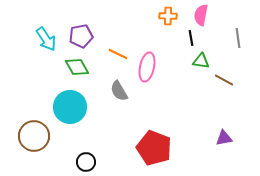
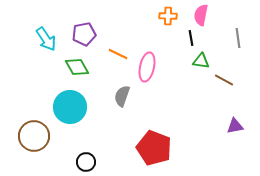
purple pentagon: moved 3 px right, 2 px up
gray semicircle: moved 3 px right, 5 px down; rotated 50 degrees clockwise
purple triangle: moved 11 px right, 12 px up
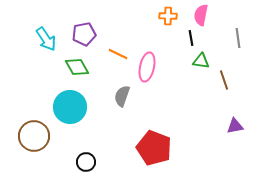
brown line: rotated 42 degrees clockwise
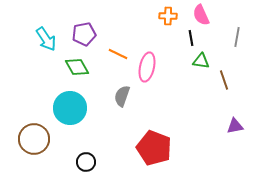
pink semicircle: rotated 35 degrees counterclockwise
gray line: moved 1 px left, 1 px up; rotated 18 degrees clockwise
cyan circle: moved 1 px down
brown circle: moved 3 px down
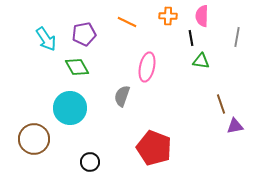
pink semicircle: moved 1 px right, 1 px down; rotated 25 degrees clockwise
orange line: moved 9 px right, 32 px up
brown line: moved 3 px left, 24 px down
black circle: moved 4 px right
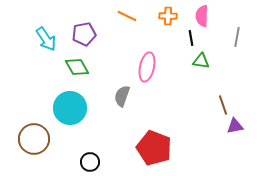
orange line: moved 6 px up
brown line: moved 2 px right, 1 px down
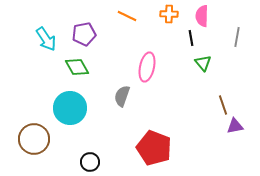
orange cross: moved 1 px right, 2 px up
green triangle: moved 2 px right, 2 px down; rotated 42 degrees clockwise
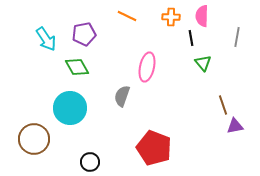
orange cross: moved 2 px right, 3 px down
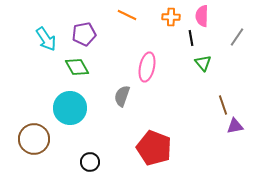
orange line: moved 1 px up
gray line: rotated 24 degrees clockwise
